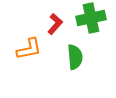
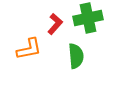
green cross: moved 3 px left
green semicircle: moved 1 px right, 1 px up
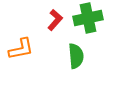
red L-shape: moved 4 px up
orange L-shape: moved 8 px left
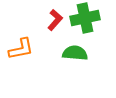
green cross: moved 3 px left
green semicircle: moved 1 px left, 3 px up; rotated 80 degrees counterclockwise
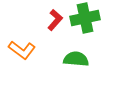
orange L-shape: moved 1 px right, 1 px down; rotated 48 degrees clockwise
green semicircle: moved 1 px right, 6 px down
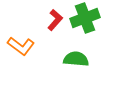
green cross: rotated 8 degrees counterclockwise
orange L-shape: moved 1 px left, 4 px up
